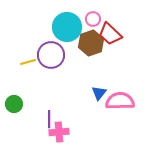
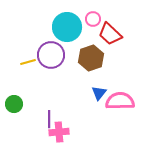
brown hexagon: moved 15 px down
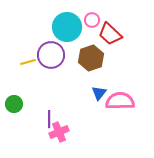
pink circle: moved 1 px left, 1 px down
pink cross: rotated 18 degrees counterclockwise
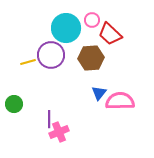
cyan circle: moved 1 px left, 1 px down
brown hexagon: rotated 15 degrees clockwise
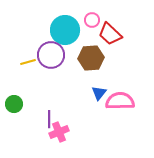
cyan circle: moved 1 px left, 2 px down
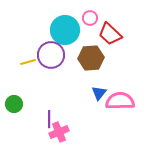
pink circle: moved 2 px left, 2 px up
